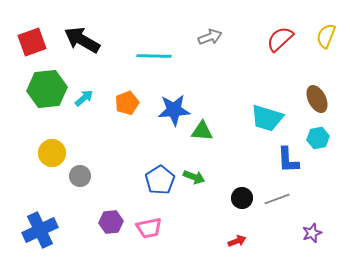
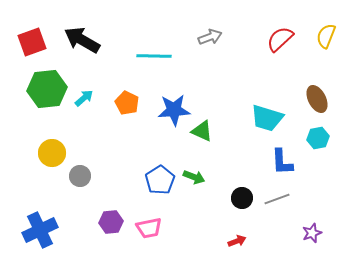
orange pentagon: rotated 25 degrees counterclockwise
green triangle: rotated 20 degrees clockwise
blue L-shape: moved 6 px left, 2 px down
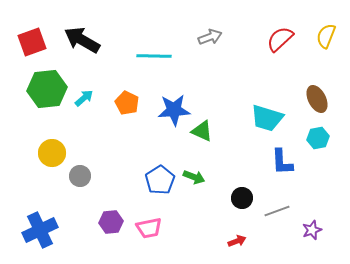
gray line: moved 12 px down
purple star: moved 3 px up
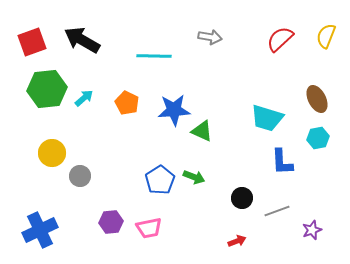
gray arrow: rotated 30 degrees clockwise
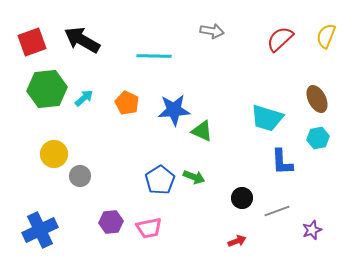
gray arrow: moved 2 px right, 6 px up
yellow circle: moved 2 px right, 1 px down
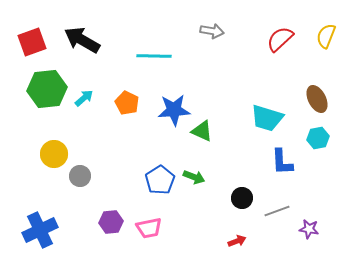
purple star: moved 3 px left, 1 px up; rotated 30 degrees clockwise
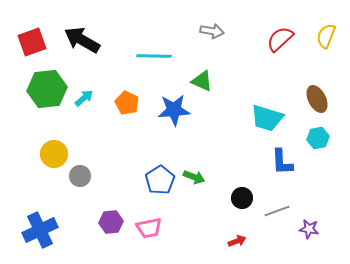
green triangle: moved 50 px up
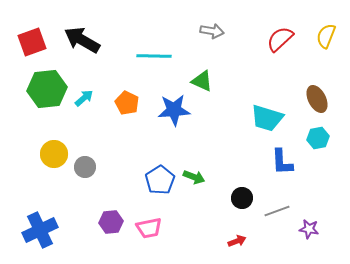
gray circle: moved 5 px right, 9 px up
